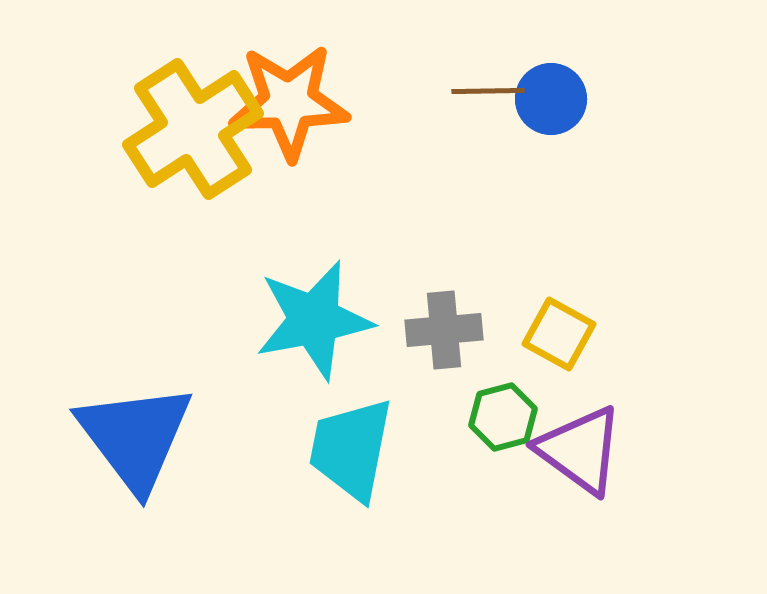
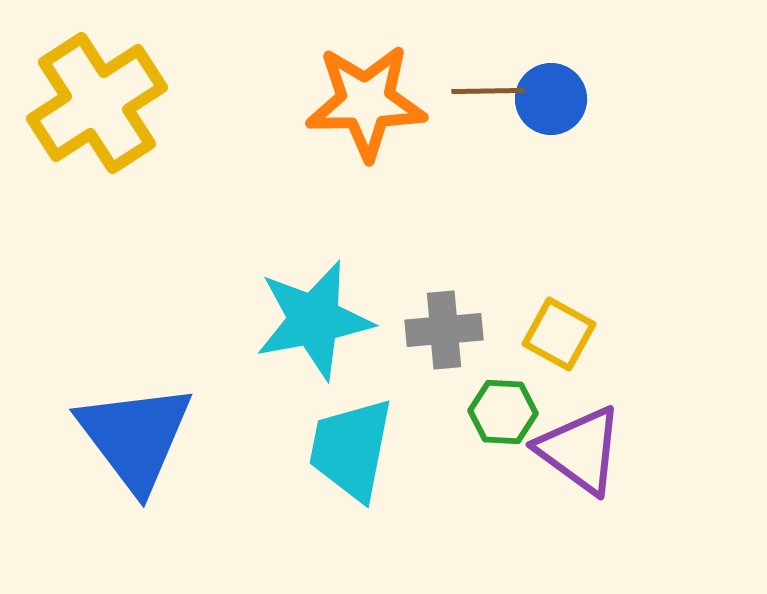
orange star: moved 77 px right
yellow cross: moved 96 px left, 26 px up
green hexagon: moved 5 px up; rotated 18 degrees clockwise
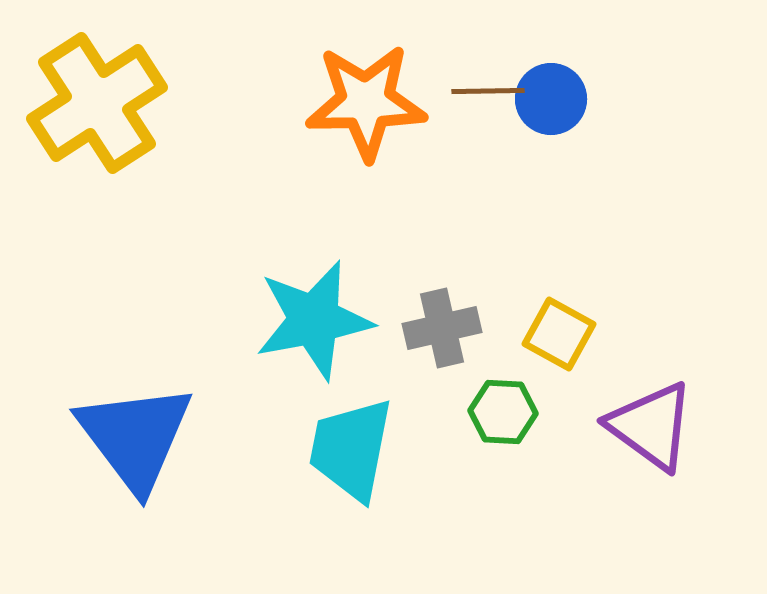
gray cross: moved 2 px left, 2 px up; rotated 8 degrees counterclockwise
purple triangle: moved 71 px right, 24 px up
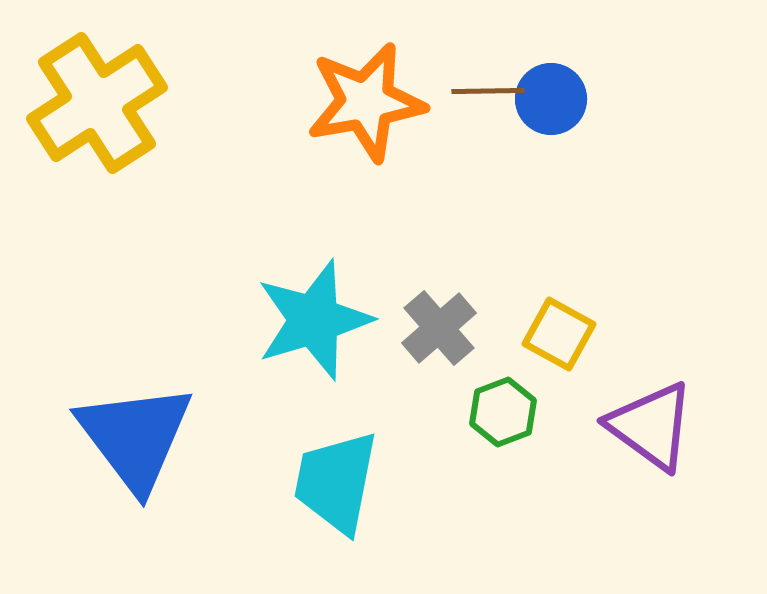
orange star: rotated 9 degrees counterclockwise
cyan star: rotated 6 degrees counterclockwise
gray cross: moved 3 px left; rotated 28 degrees counterclockwise
green hexagon: rotated 24 degrees counterclockwise
cyan trapezoid: moved 15 px left, 33 px down
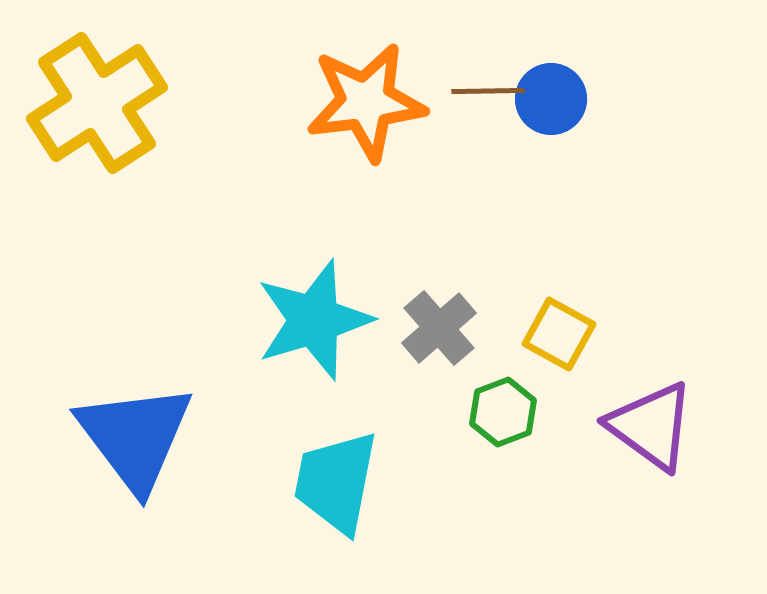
orange star: rotated 3 degrees clockwise
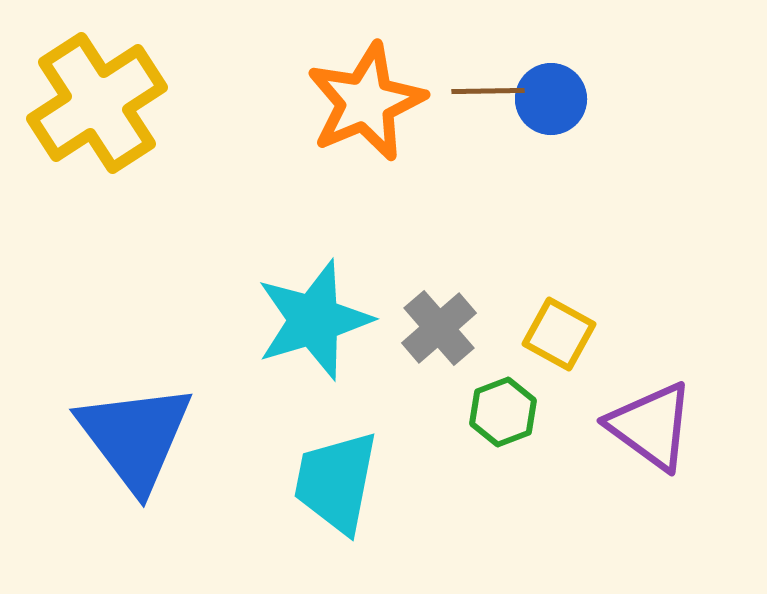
orange star: rotated 16 degrees counterclockwise
